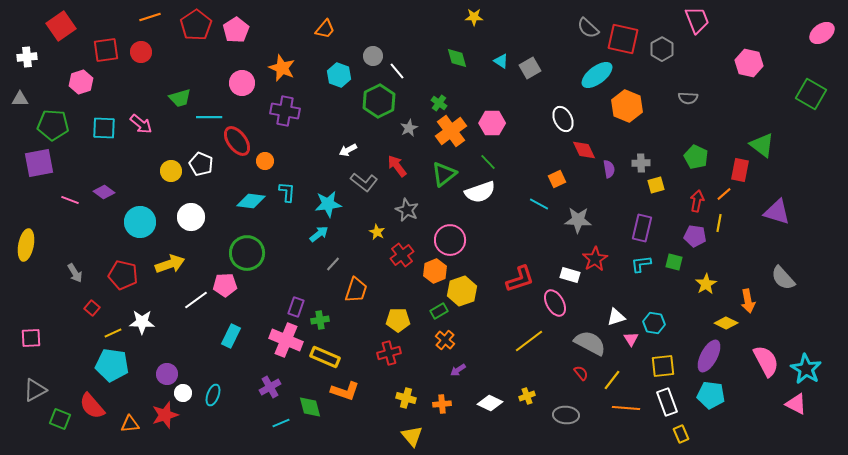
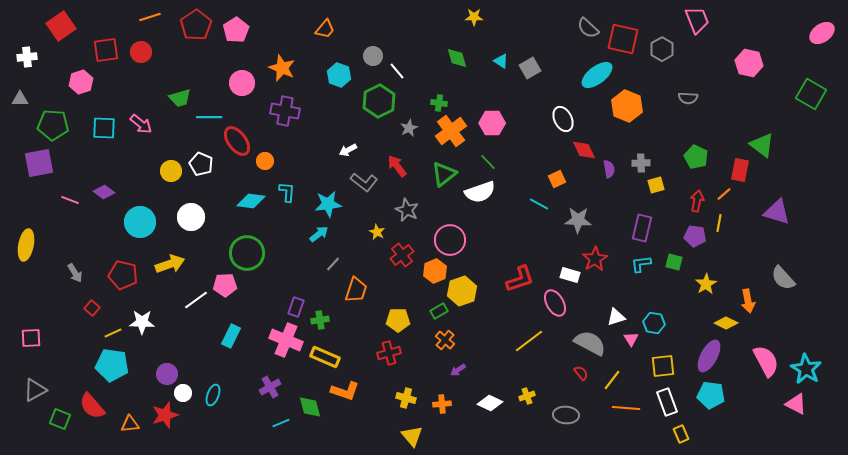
green cross at (439, 103): rotated 28 degrees counterclockwise
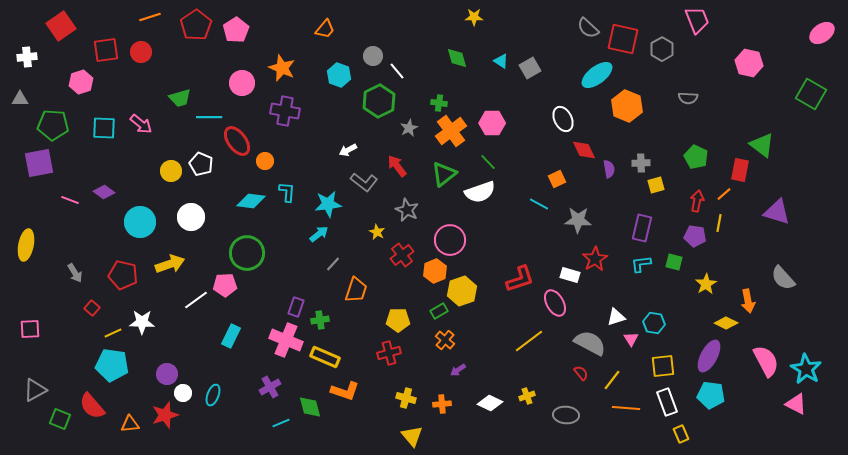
pink square at (31, 338): moved 1 px left, 9 px up
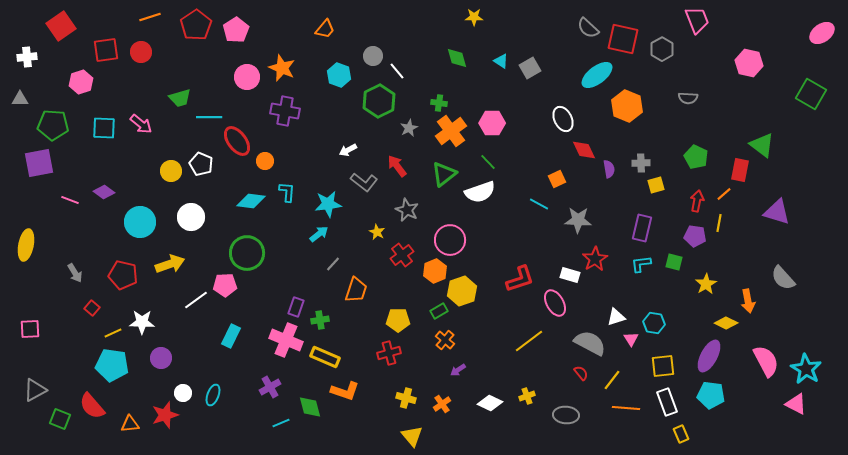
pink circle at (242, 83): moved 5 px right, 6 px up
purple circle at (167, 374): moved 6 px left, 16 px up
orange cross at (442, 404): rotated 30 degrees counterclockwise
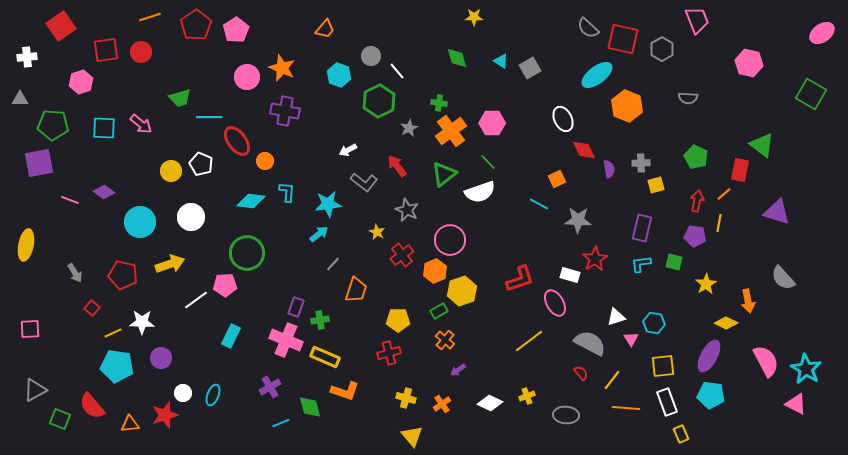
gray circle at (373, 56): moved 2 px left
cyan pentagon at (112, 365): moved 5 px right, 1 px down
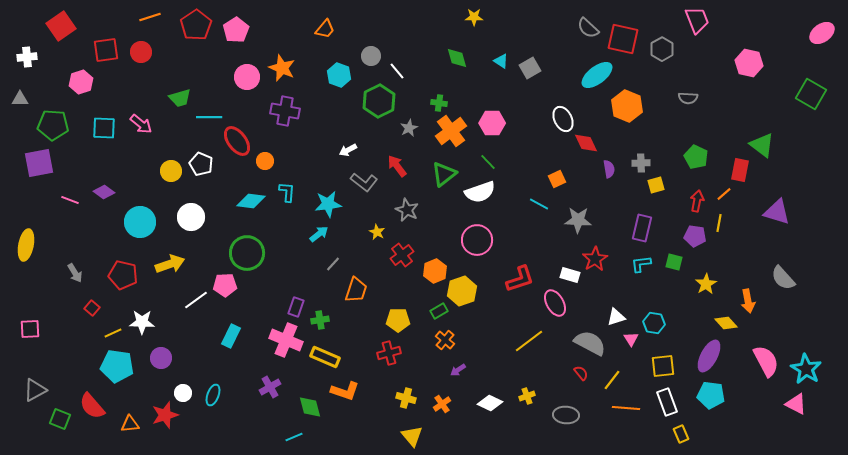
red diamond at (584, 150): moved 2 px right, 7 px up
pink circle at (450, 240): moved 27 px right
yellow diamond at (726, 323): rotated 20 degrees clockwise
cyan line at (281, 423): moved 13 px right, 14 px down
